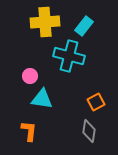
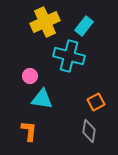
yellow cross: rotated 20 degrees counterclockwise
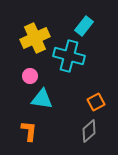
yellow cross: moved 10 px left, 16 px down
gray diamond: rotated 40 degrees clockwise
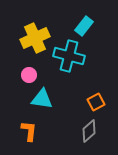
pink circle: moved 1 px left, 1 px up
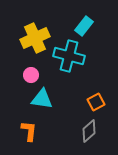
pink circle: moved 2 px right
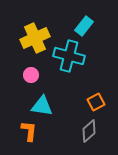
cyan triangle: moved 7 px down
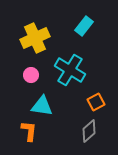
cyan cross: moved 1 px right, 14 px down; rotated 16 degrees clockwise
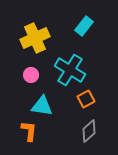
orange square: moved 10 px left, 3 px up
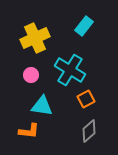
orange L-shape: rotated 90 degrees clockwise
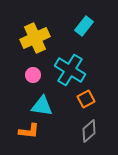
pink circle: moved 2 px right
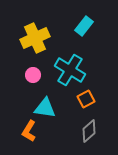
cyan triangle: moved 3 px right, 2 px down
orange L-shape: rotated 115 degrees clockwise
